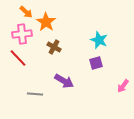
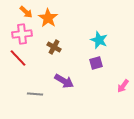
orange star: moved 2 px right, 4 px up
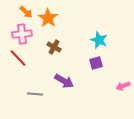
pink arrow: rotated 32 degrees clockwise
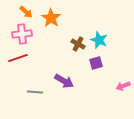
orange star: moved 3 px right
brown cross: moved 24 px right, 3 px up
red line: rotated 66 degrees counterclockwise
gray line: moved 2 px up
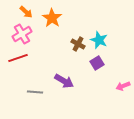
orange star: moved 1 px right
pink cross: rotated 24 degrees counterclockwise
purple square: moved 1 px right; rotated 16 degrees counterclockwise
